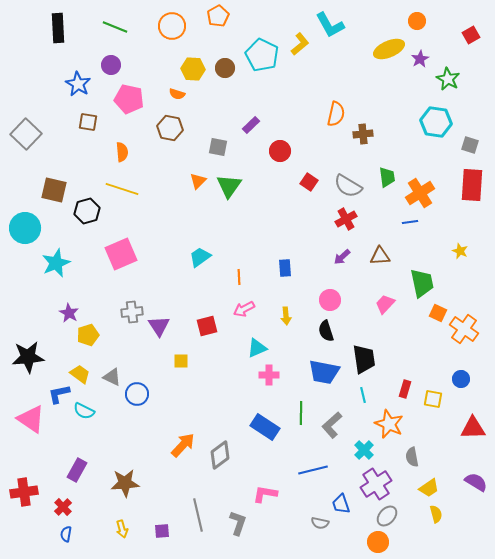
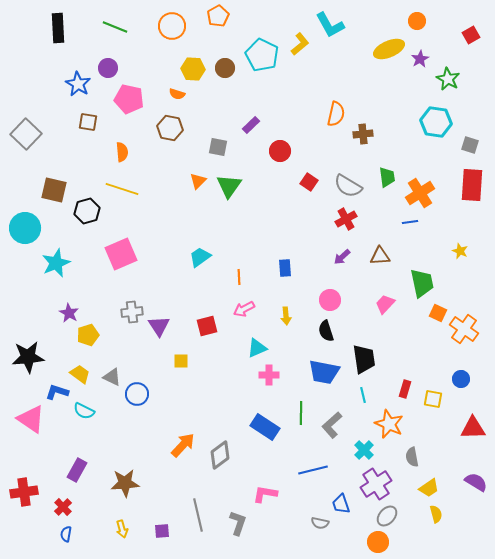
purple circle at (111, 65): moved 3 px left, 3 px down
blue L-shape at (59, 394): moved 2 px left, 2 px up; rotated 30 degrees clockwise
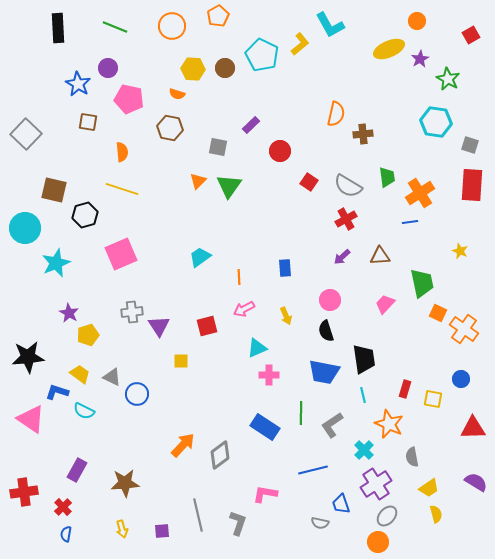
black hexagon at (87, 211): moved 2 px left, 4 px down
yellow arrow at (286, 316): rotated 18 degrees counterclockwise
gray L-shape at (332, 425): rotated 8 degrees clockwise
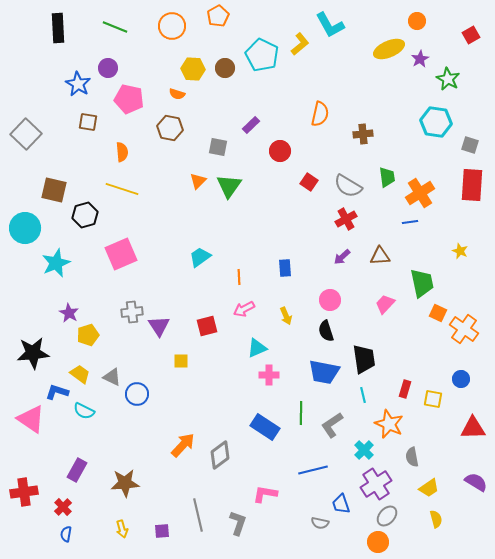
orange semicircle at (336, 114): moved 16 px left
black star at (28, 357): moved 5 px right, 4 px up
yellow semicircle at (436, 514): moved 5 px down
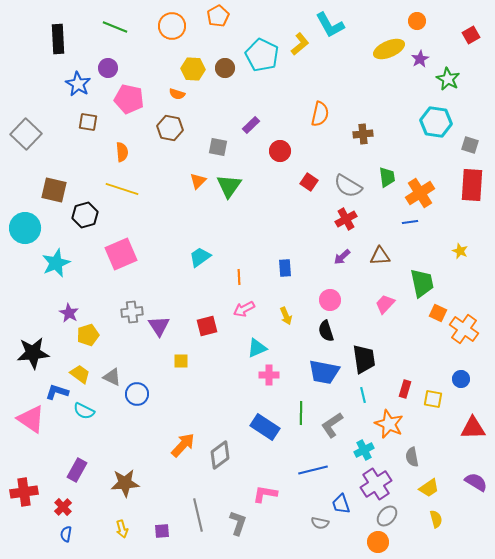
black rectangle at (58, 28): moved 11 px down
cyan cross at (364, 450): rotated 18 degrees clockwise
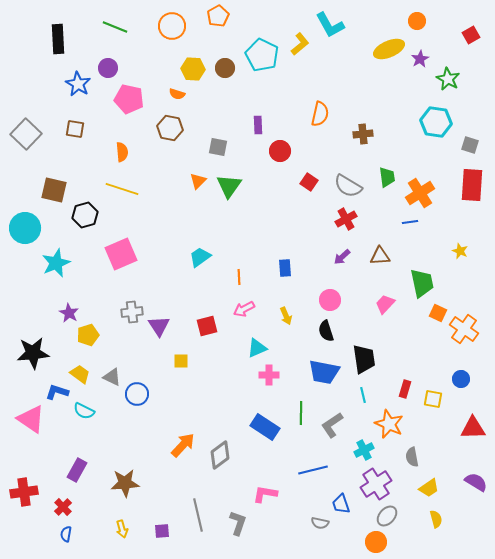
brown square at (88, 122): moved 13 px left, 7 px down
purple rectangle at (251, 125): moved 7 px right; rotated 48 degrees counterclockwise
orange circle at (378, 542): moved 2 px left
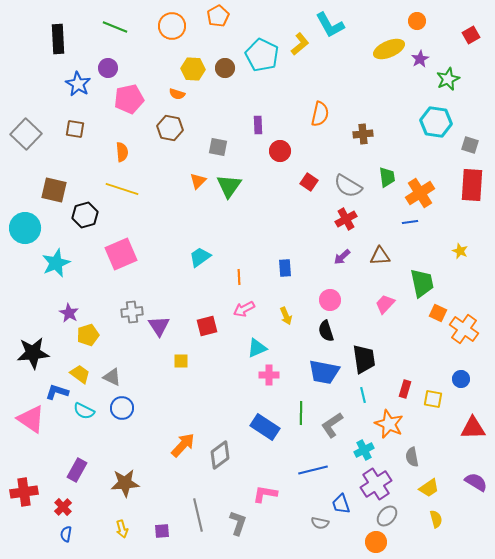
green star at (448, 79): rotated 20 degrees clockwise
pink pentagon at (129, 99): rotated 24 degrees counterclockwise
blue circle at (137, 394): moved 15 px left, 14 px down
